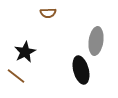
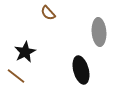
brown semicircle: rotated 49 degrees clockwise
gray ellipse: moved 3 px right, 9 px up; rotated 12 degrees counterclockwise
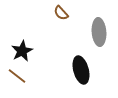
brown semicircle: moved 13 px right
black star: moved 3 px left, 1 px up
brown line: moved 1 px right
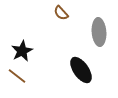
black ellipse: rotated 20 degrees counterclockwise
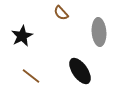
black star: moved 15 px up
black ellipse: moved 1 px left, 1 px down
brown line: moved 14 px right
